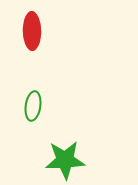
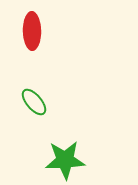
green ellipse: moved 1 px right, 4 px up; rotated 48 degrees counterclockwise
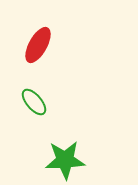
red ellipse: moved 6 px right, 14 px down; rotated 30 degrees clockwise
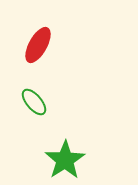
green star: rotated 30 degrees counterclockwise
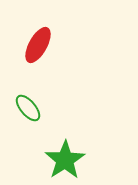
green ellipse: moved 6 px left, 6 px down
